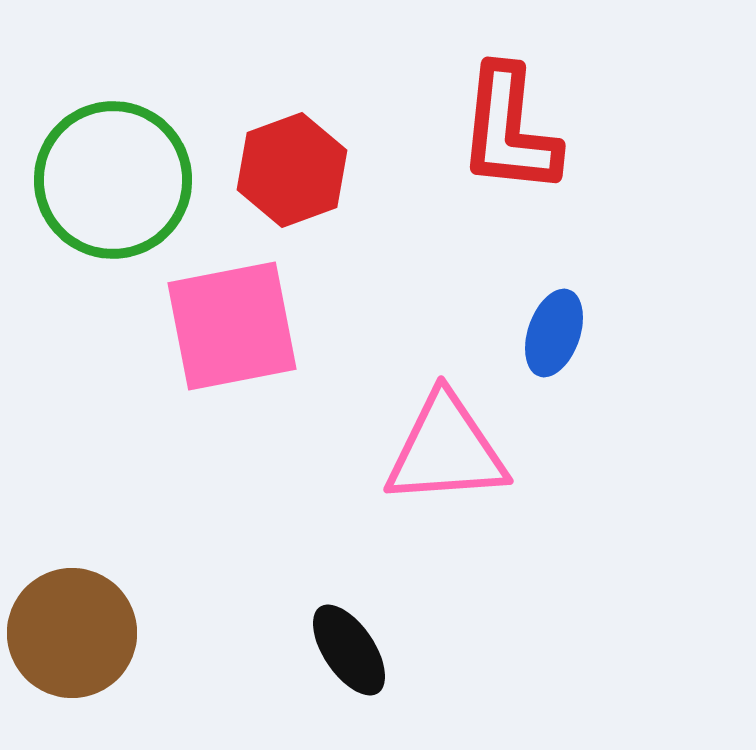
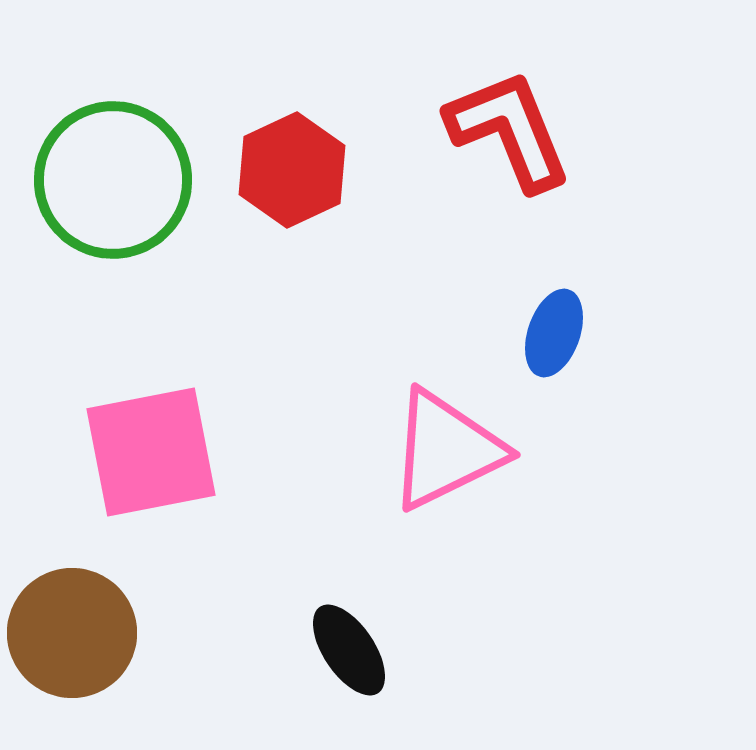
red L-shape: rotated 152 degrees clockwise
red hexagon: rotated 5 degrees counterclockwise
pink square: moved 81 px left, 126 px down
pink triangle: rotated 22 degrees counterclockwise
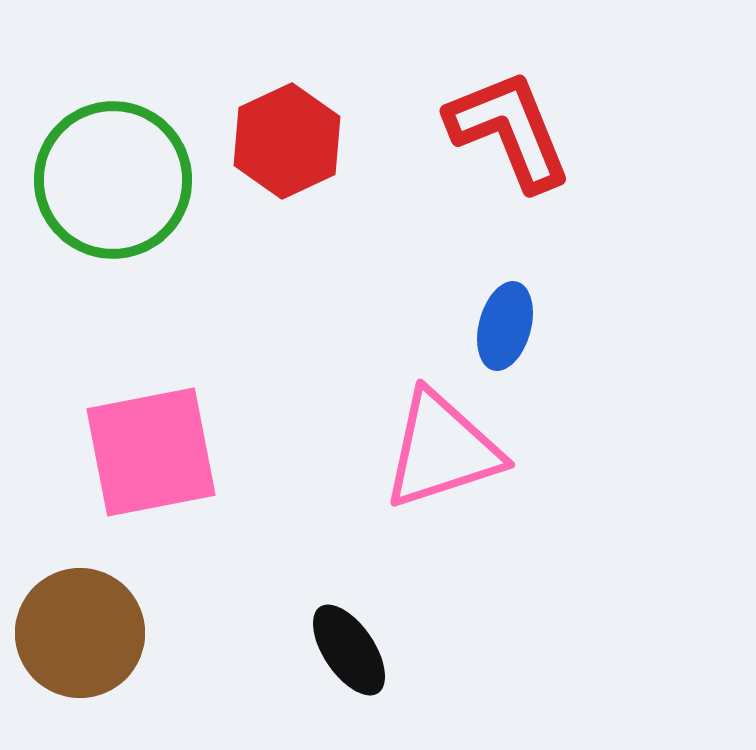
red hexagon: moved 5 px left, 29 px up
blue ellipse: moved 49 px left, 7 px up; rotated 4 degrees counterclockwise
pink triangle: moved 4 px left; rotated 8 degrees clockwise
brown circle: moved 8 px right
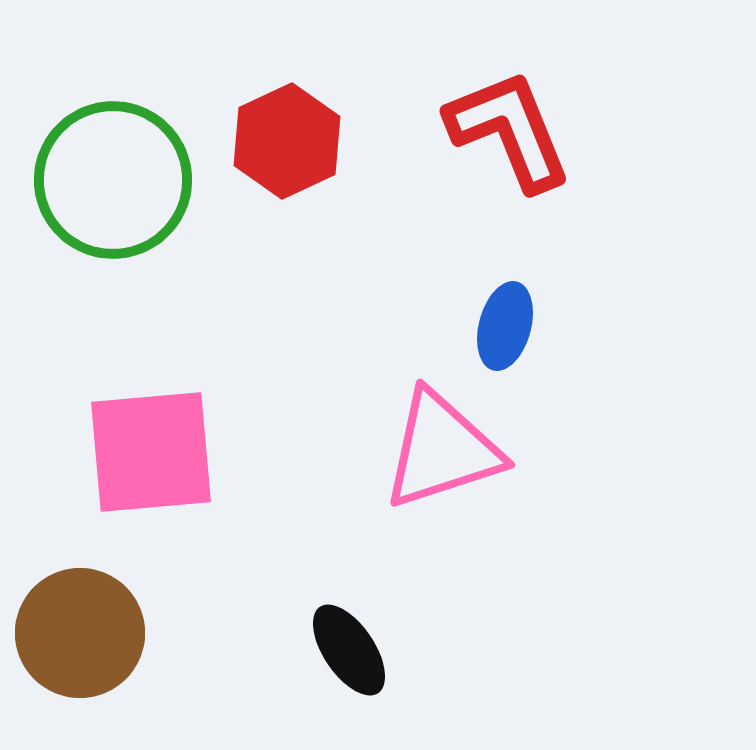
pink square: rotated 6 degrees clockwise
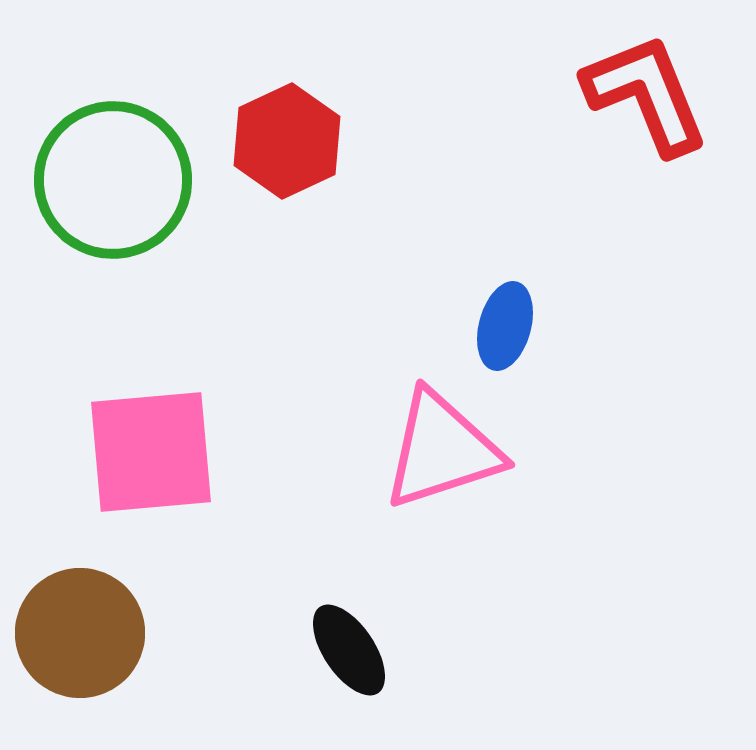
red L-shape: moved 137 px right, 36 px up
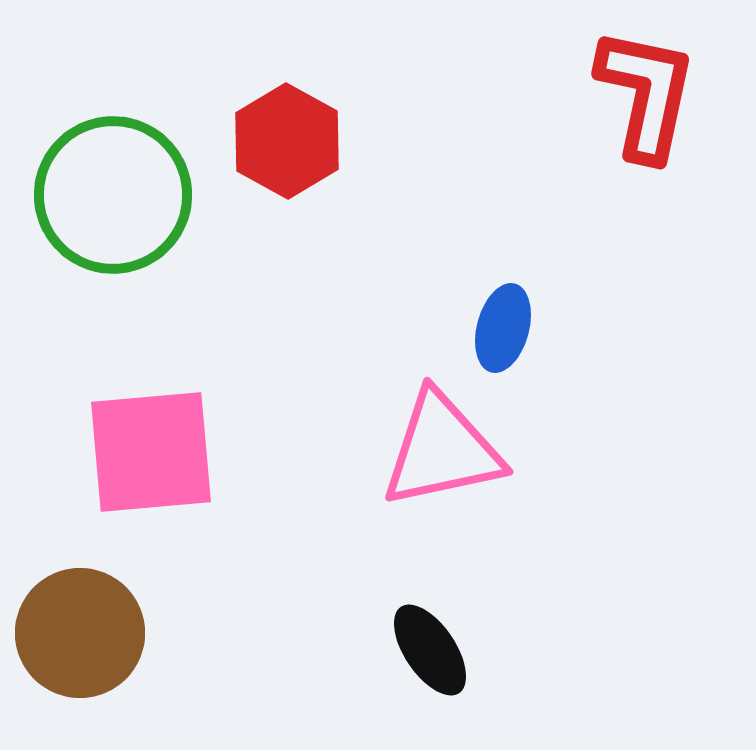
red L-shape: rotated 34 degrees clockwise
red hexagon: rotated 6 degrees counterclockwise
green circle: moved 15 px down
blue ellipse: moved 2 px left, 2 px down
pink triangle: rotated 6 degrees clockwise
black ellipse: moved 81 px right
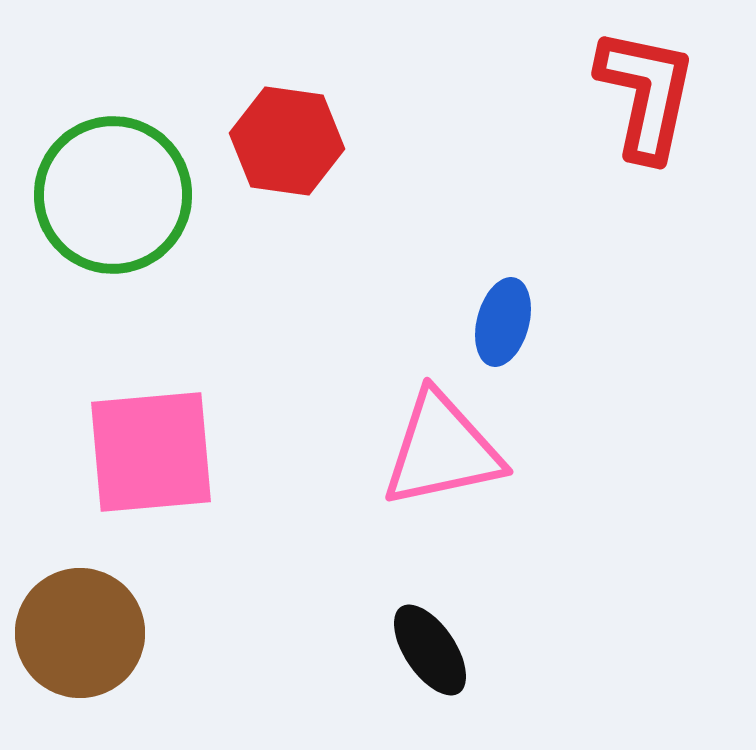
red hexagon: rotated 21 degrees counterclockwise
blue ellipse: moved 6 px up
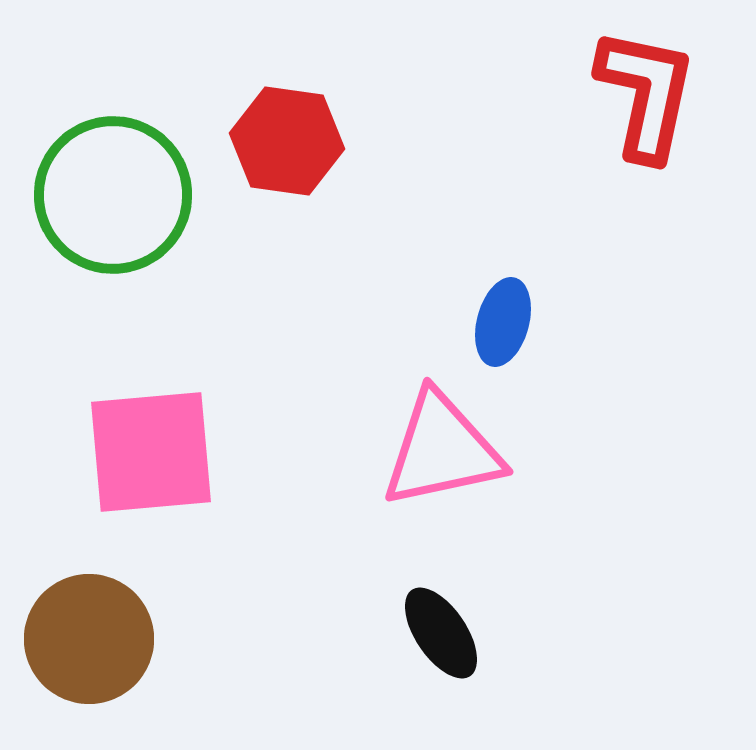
brown circle: moved 9 px right, 6 px down
black ellipse: moved 11 px right, 17 px up
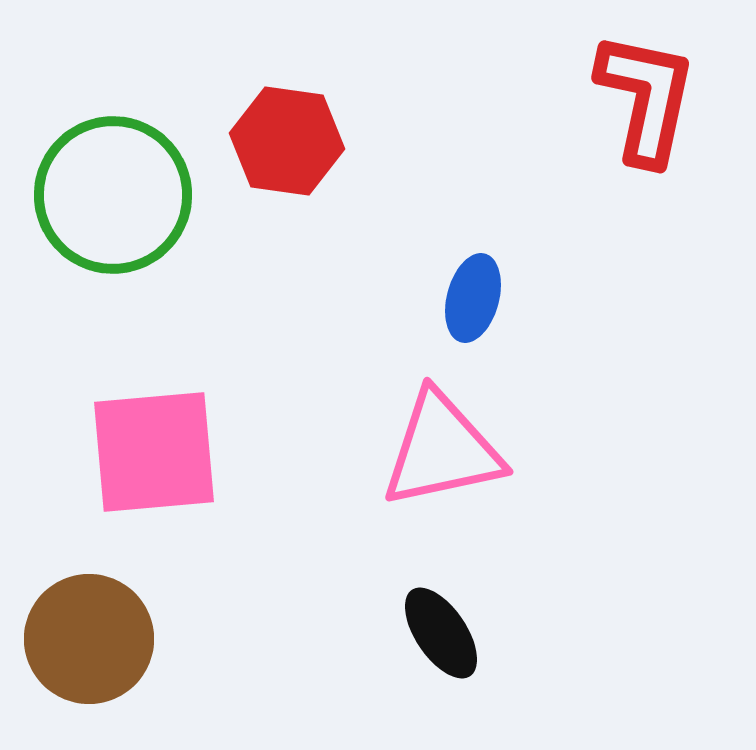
red L-shape: moved 4 px down
blue ellipse: moved 30 px left, 24 px up
pink square: moved 3 px right
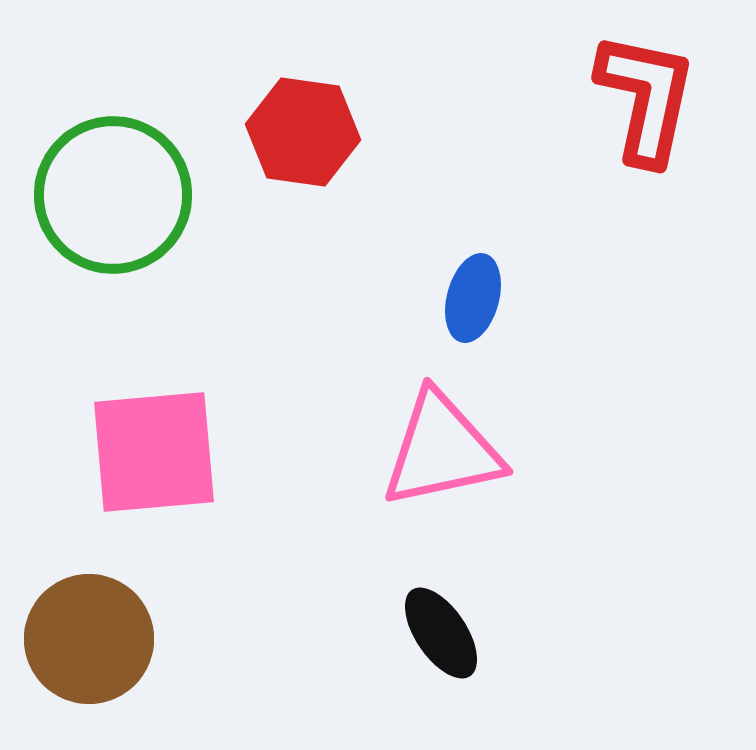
red hexagon: moved 16 px right, 9 px up
